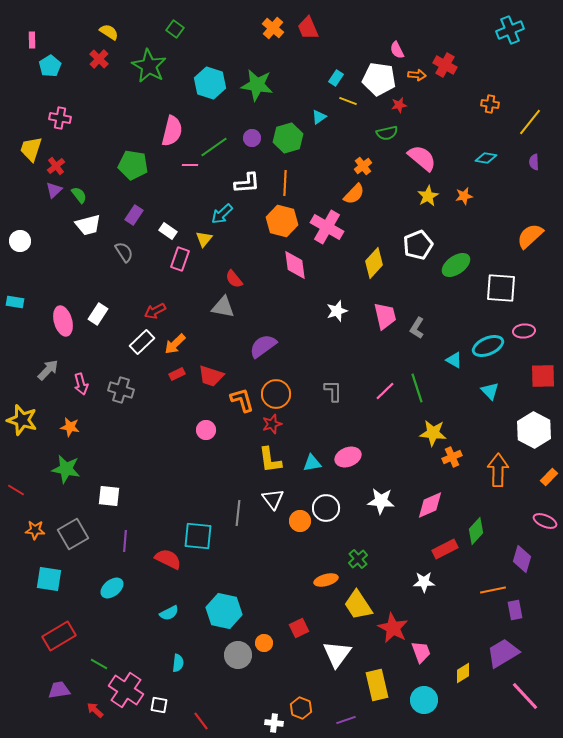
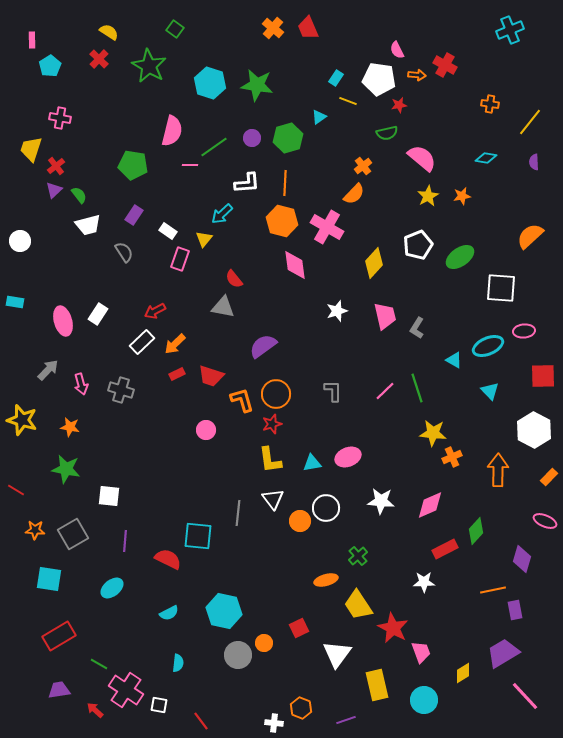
orange star at (464, 196): moved 2 px left
green ellipse at (456, 265): moved 4 px right, 8 px up
green cross at (358, 559): moved 3 px up
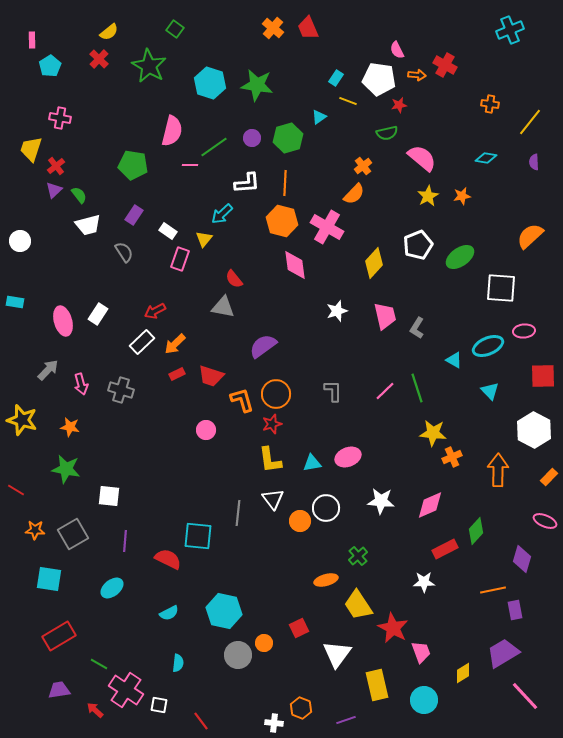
yellow semicircle at (109, 32): rotated 108 degrees clockwise
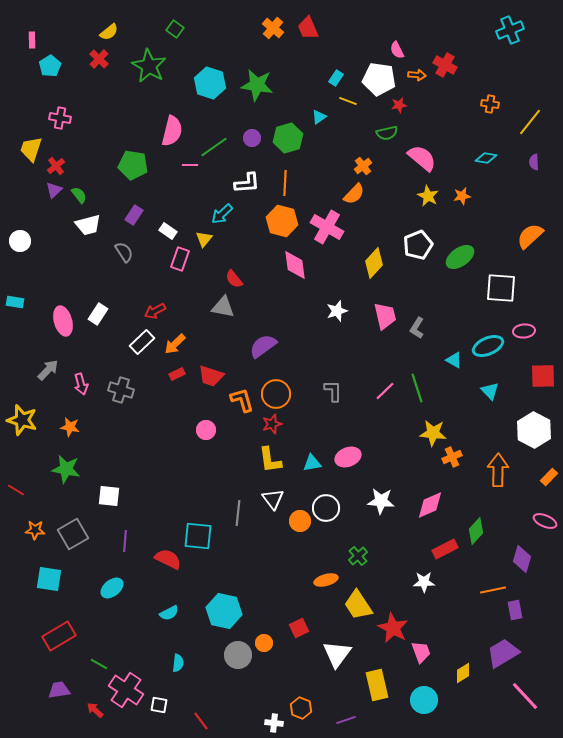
yellow star at (428, 196): rotated 15 degrees counterclockwise
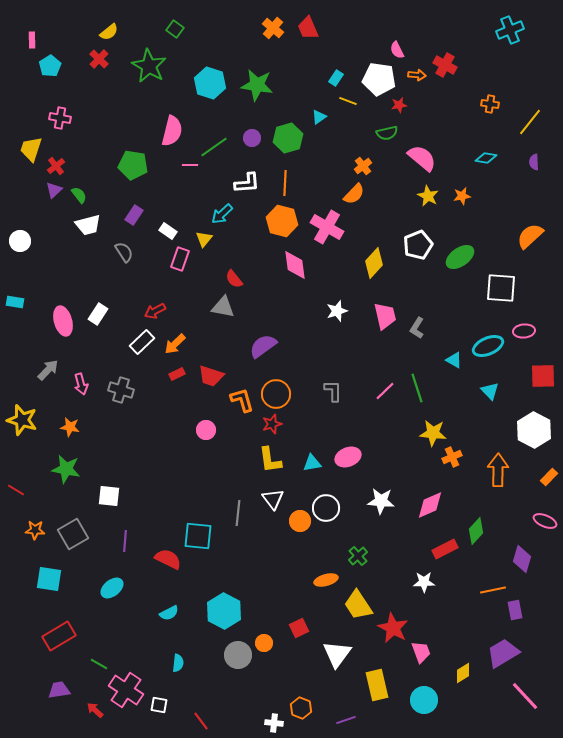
cyan hexagon at (224, 611): rotated 16 degrees clockwise
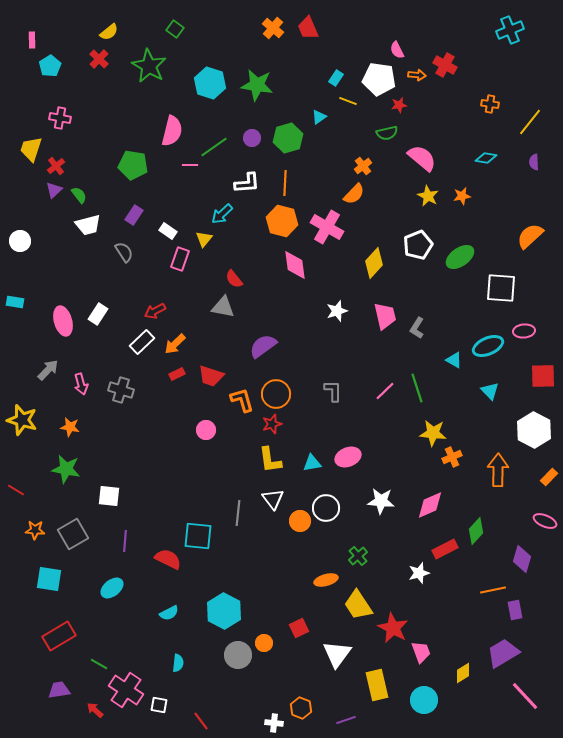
white star at (424, 582): moved 5 px left, 9 px up; rotated 15 degrees counterclockwise
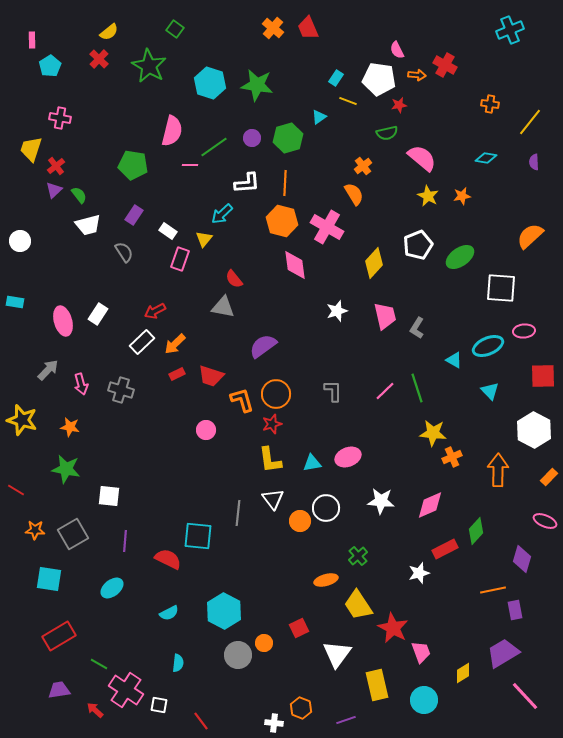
orange semicircle at (354, 194): rotated 75 degrees counterclockwise
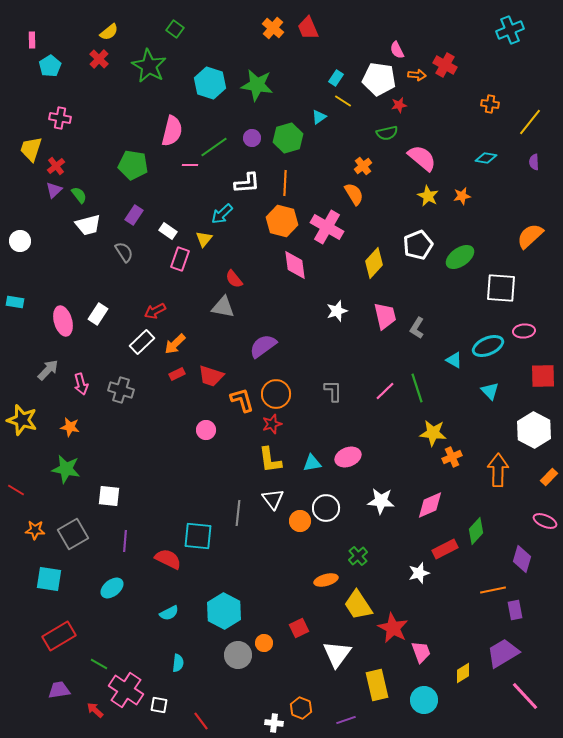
yellow line at (348, 101): moved 5 px left; rotated 12 degrees clockwise
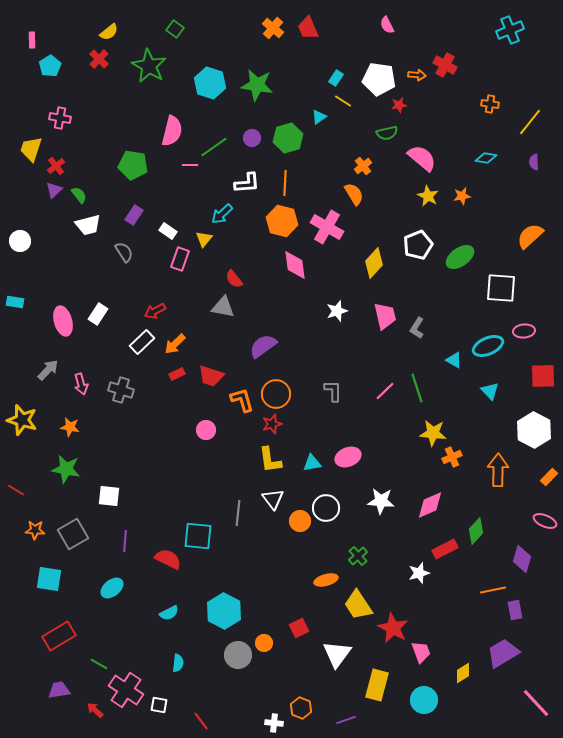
pink semicircle at (397, 50): moved 10 px left, 25 px up
yellow rectangle at (377, 685): rotated 28 degrees clockwise
pink line at (525, 696): moved 11 px right, 7 px down
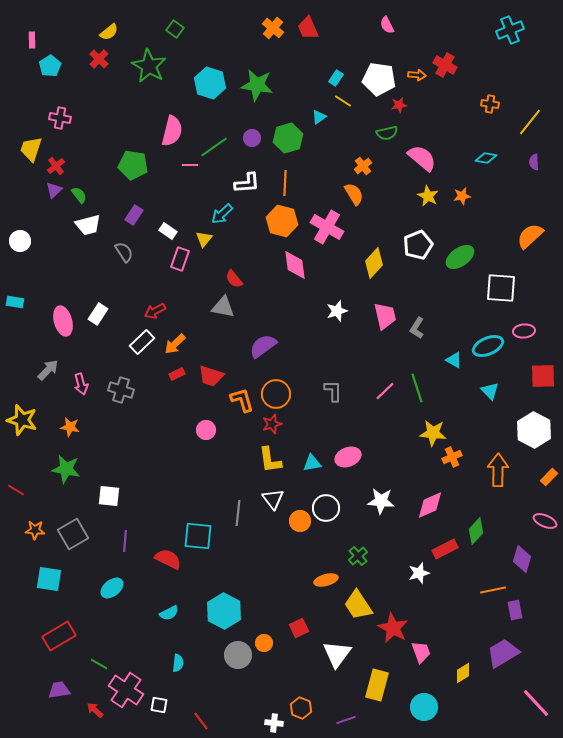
cyan circle at (424, 700): moved 7 px down
